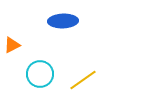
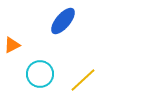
blue ellipse: rotated 48 degrees counterclockwise
yellow line: rotated 8 degrees counterclockwise
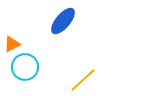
orange triangle: moved 1 px up
cyan circle: moved 15 px left, 7 px up
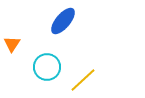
orange triangle: rotated 30 degrees counterclockwise
cyan circle: moved 22 px right
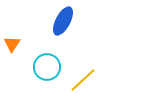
blue ellipse: rotated 12 degrees counterclockwise
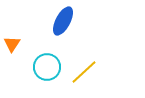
yellow line: moved 1 px right, 8 px up
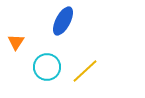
orange triangle: moved 4 px right, 2 px up
yellow line: moved 1 px right, 1 px up
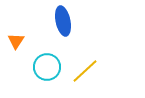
blue ellipse: rotated 40 degrees counterclockwise
orange triangle: moved 1 px up
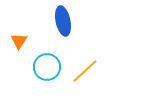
orange triangle: moved 3 px right
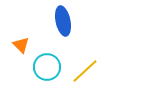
orange triangle: moved 2 px right, 4 px down; rotated 18 degrees counterclockwise
